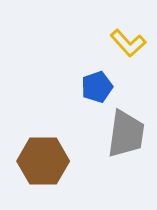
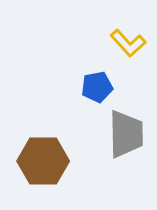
blue pentagon: rotated 8 degrees clockwise
gray trapezoid: rotated 9 degrees counterclockwise
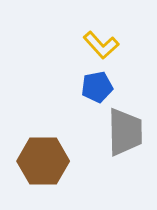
yellow L-shape: moved 27 px left, 2 px down
gray trapezoid: moved 1 px left, 2 px up
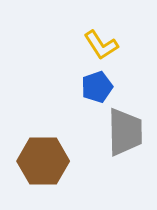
yellow L-shape: rotated 9 degrees clockwise
blue pentagon: rotated 8 degrees counterclockwise
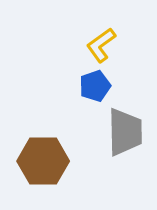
yellow L-shape: rotated 87 degrees clockwise
blue pentagon: moved 2 px left, 1 px up
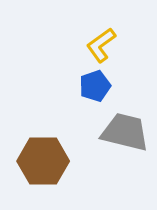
gray trapezoid: rotated 75 degrees counterclockwise
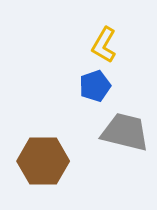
yellow L-shape: moved 3 px right; rotated 24 degrees counterclockwise
